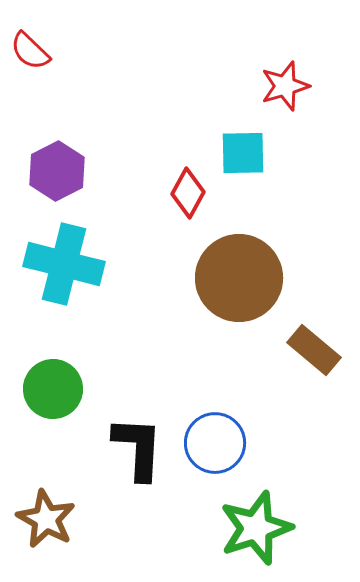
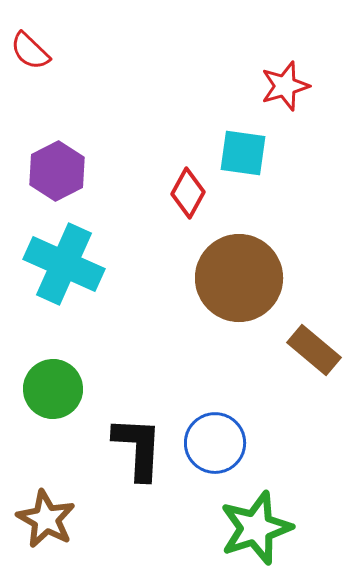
cyan square: rotated 9 degrees clockwise
cyan cross: rotated 10 degrees clockwise
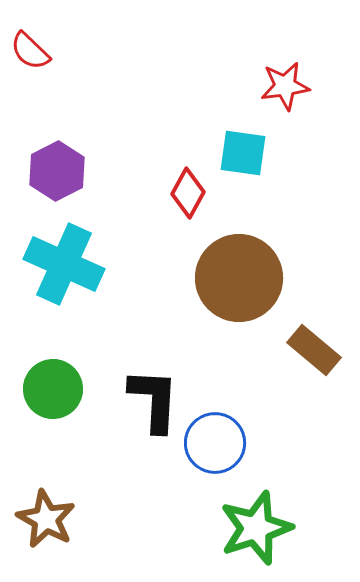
red star: rotated 9 degrees clockwise
black L-shape: moved 16 px right, 48 px up
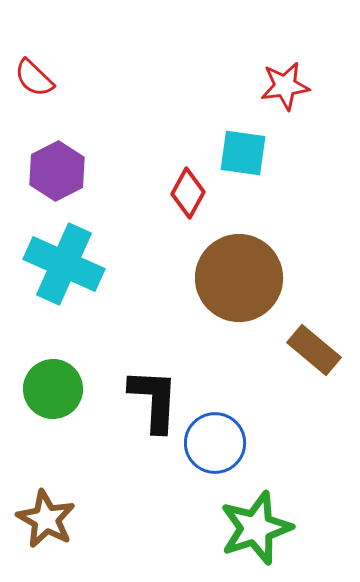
red semicircle: moved 4 px right, 27 px down
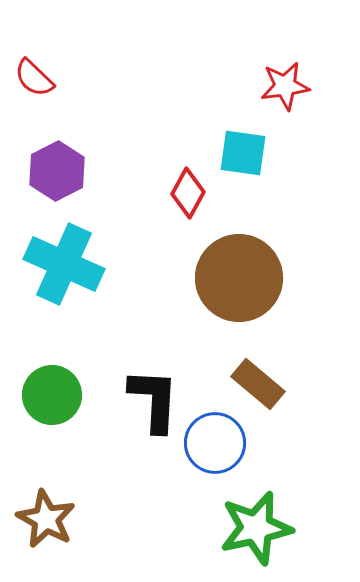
brown rectangle: moved 56 px left, 34 px down
green circle: moved 1 px left, 6 px down
green star: rotated 6 degrees clockwise
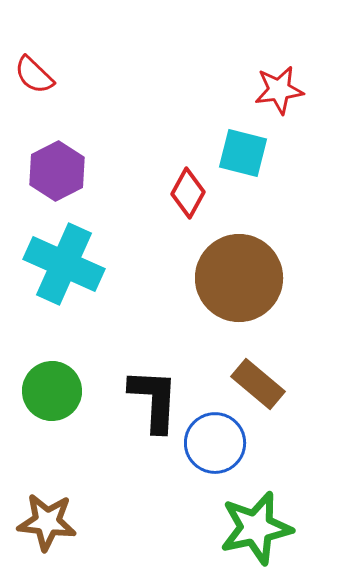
red semicircle: moved 3 px up
red star: moved 6 px left, 4 px down
cyan square: rotated 6 degrees clockwise
green circle: moved 4 px up
brown star: moved 1 px right, 3 px down; rotated 22 degrees counterclockwise
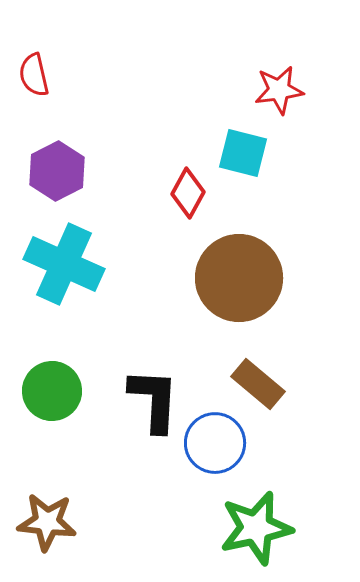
red semicircle: rotated 33 degrees clockwise
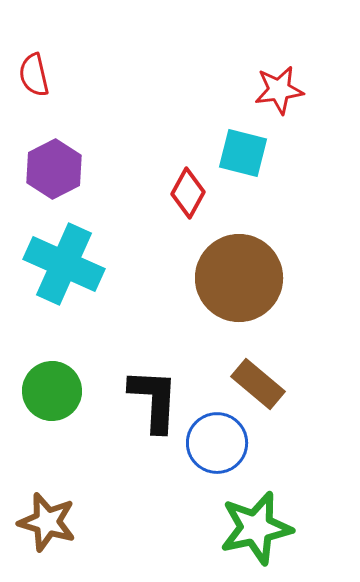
purple hexagon: moved 3 px left, 2 px up
blue circle: moved 2 px right
brown star: rotated 10 degrees clockwise
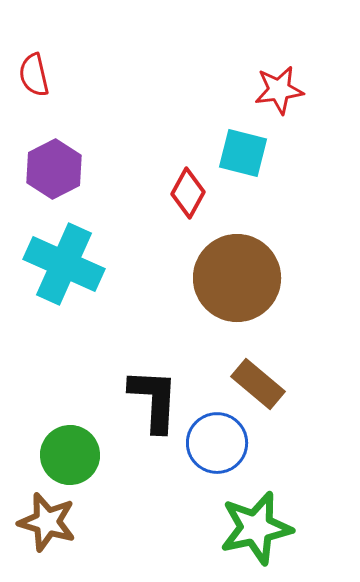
brown circle: moved 2 px left
green circle: moved 18 px right, 64 px down
